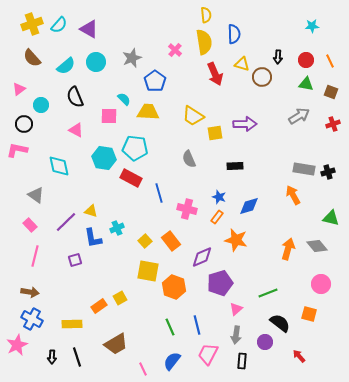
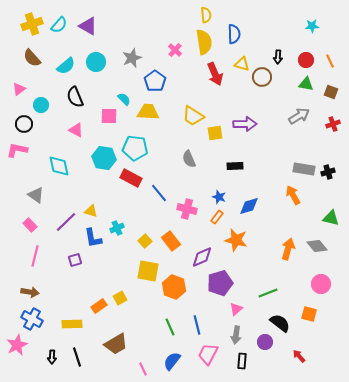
purple triangle at (89, 29): moved 1 px left, 3 px up
blue line at (159, 193): rotated 24 degrees counterclockwise
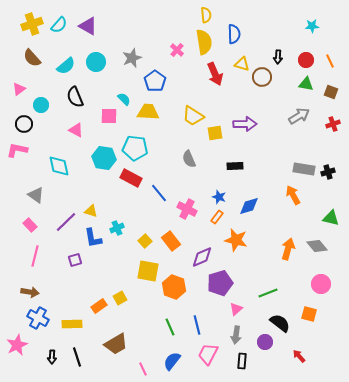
pink cross at (175, 50): moved 2 px right
pink cross at (187, 209): rotated 12 degrees clockwise
blue cross at (32, 319): moved 6 px right, 1 px up
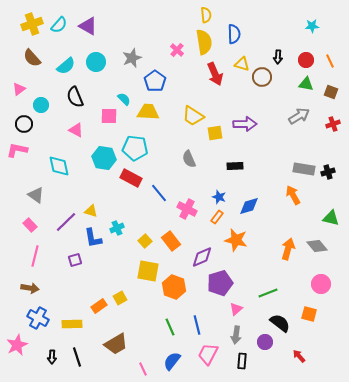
brown arrow at (30, 292): moved 4 px up
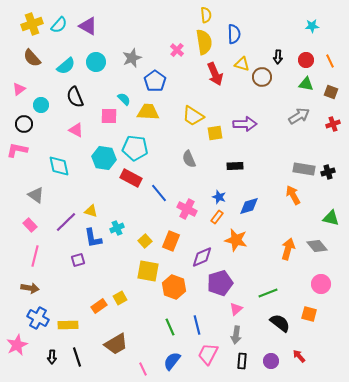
orange rectangle at (171, 241): rotated 60 degrees clockwise
purple square at (75, 260): moved 3 px right
yellow rectangle at (72, 324): moved 4 px left, 1 px down
purple circle at (265, 342): moved 6 px right, 19 px down
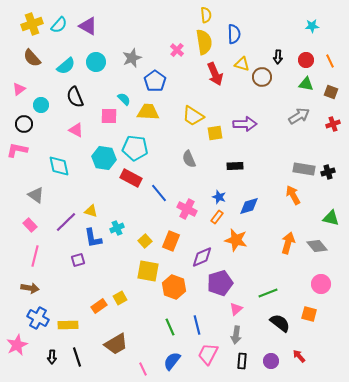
orange arrow at (288, 249): moved 6 px up
